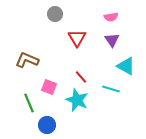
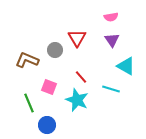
gray circle: moved 36 px down
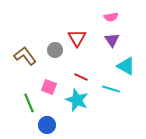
brown L-shape: moved 2 px left, 4 px up; rotated 30 degrees clockwise
red line: rotated 24 degrees counterclockwise
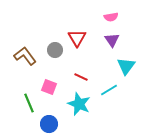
cyan triangle: rotated 36 degrees clockwise
cyan line: moved 2 px left, 1 px down; rotated 48 degrees counterclockwise
cyan star: moved 2 px right, 4 px down
blue circle: moved 2 px right, 1 px up
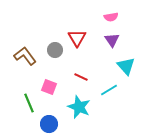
cyan triangle: rotated 18 degrees counterclockwise
cyan star: moved 3 px down
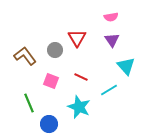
pink square: moved 2 px right, 6 px up
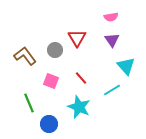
red line: moved 1 px down; rotated 24 degrees clockwise
cyan line: moved 3 px right
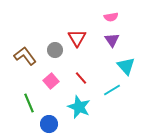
pink square: rotated 28 degrees clockwise
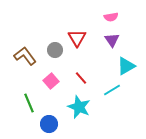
cyan triangle: rotated 42 degrees clockwise
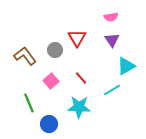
cyan star: rotated 20 degrees counterclockwise
